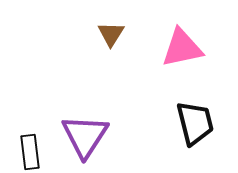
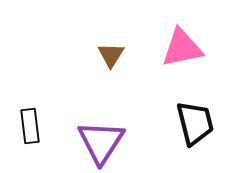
brown triangle: moved 21 px down
purple triangle: moved 16 px right, 6 px down
black rectangle: moved 26 px up
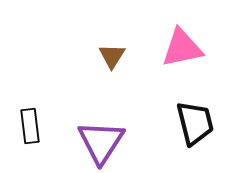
brown triangle: moved 1 px right, 1 px down
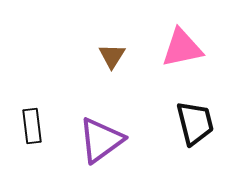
black rectangle: moved 2 px right
purple triangle: moved 2 px up; rotated 21 degrees clockwise
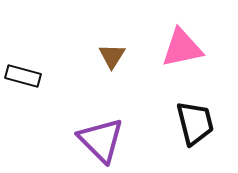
black rectangle: moved 9 px left, 50 px up; rotated 68 degrees counterclockwise
purple triangle: rotated 39 degrees counterclockwise
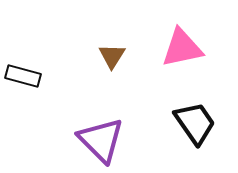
black trapezoid: rotated 21 degrees counterclockwise
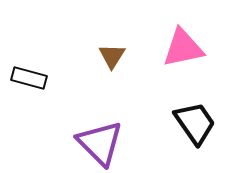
pink triangle: moved 1 px right
black rectangle: moved 6 px right, 2 px down
purple triangle: moved 1 px left, 3 px down
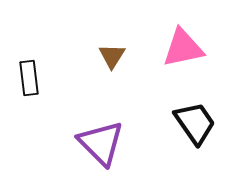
black rectangle: rotated 68 degrees clockwise
purple triangle: moved 1 px right
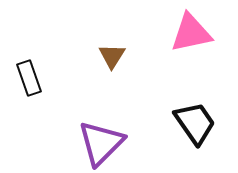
pink triangle: moved 8 px right, 15 px up
black rectangle: rotated 12 degrees counterclockwise
purple triangle: rotated 30 degrees clockwise
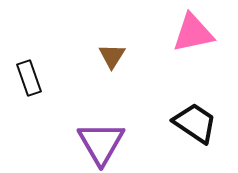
pink triangle: moved 2 px right
black trapezoid: rotated 21 degrees counterclockwise
purple triangle: rotated 15 degrees counterclockwise
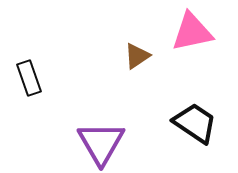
pink triangle: moved 1 px left, 1 px up
brown triangle: moved 25 px right; rotated 24 degrees clockwise
